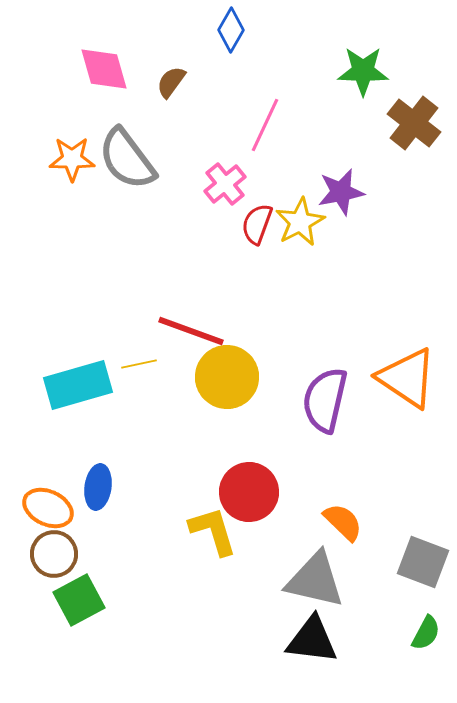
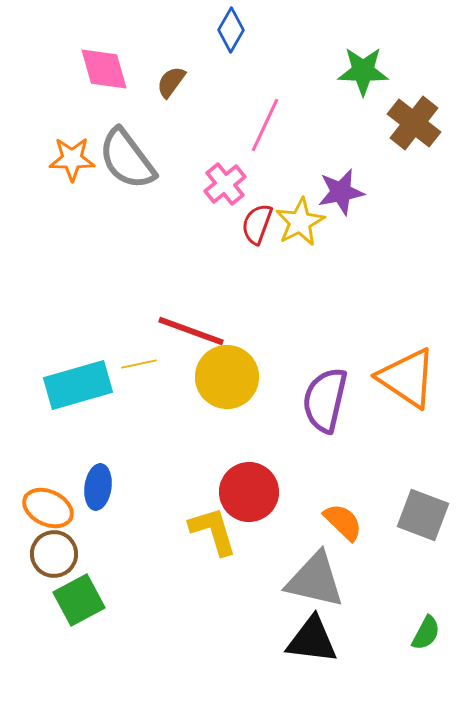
gray square: moved 47 px up
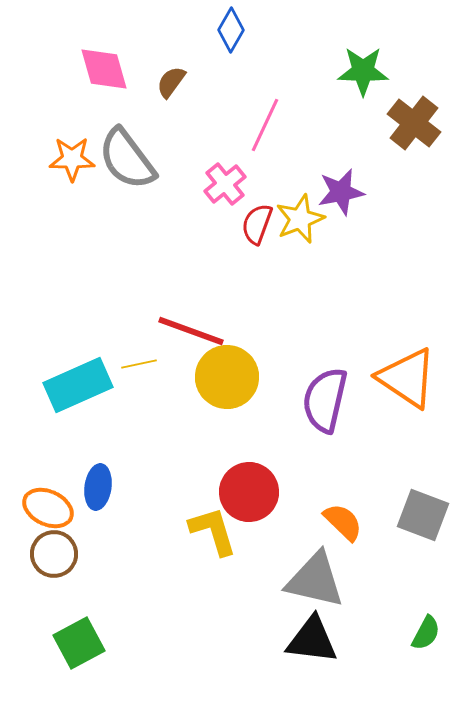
yellow star: moved 3 px up; rotated 6 degrees clockwise
cyan rectangle: rotated 8 degrees counterclockwise
green square: moved 43 px down
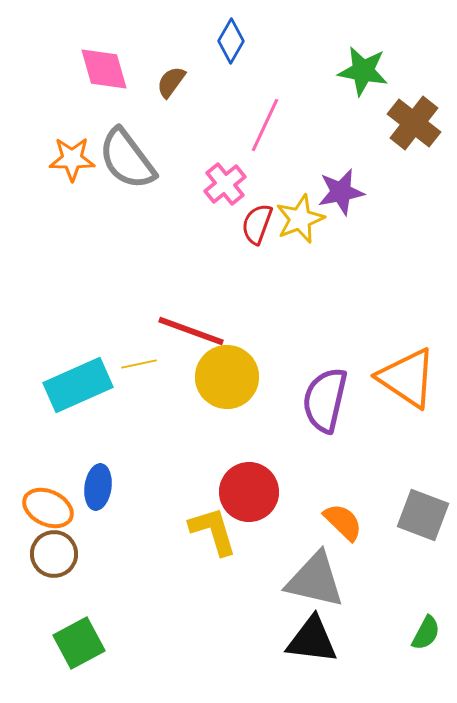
blue diamond: moved 11 px down
green star: rotated 9 degrees clockwise
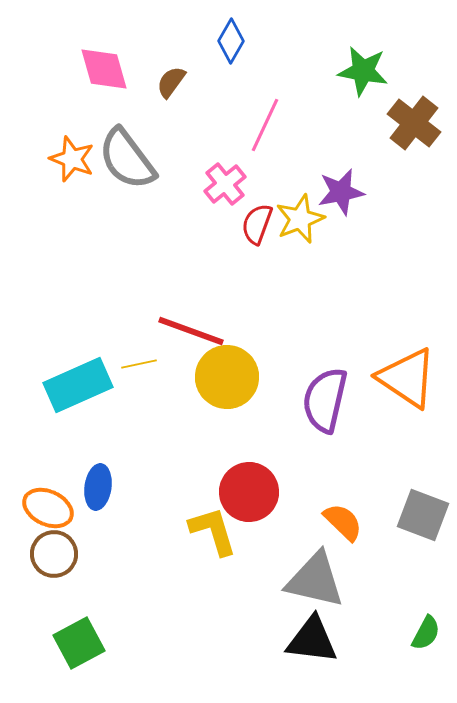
orange star: rotated 21 degrees clockwise
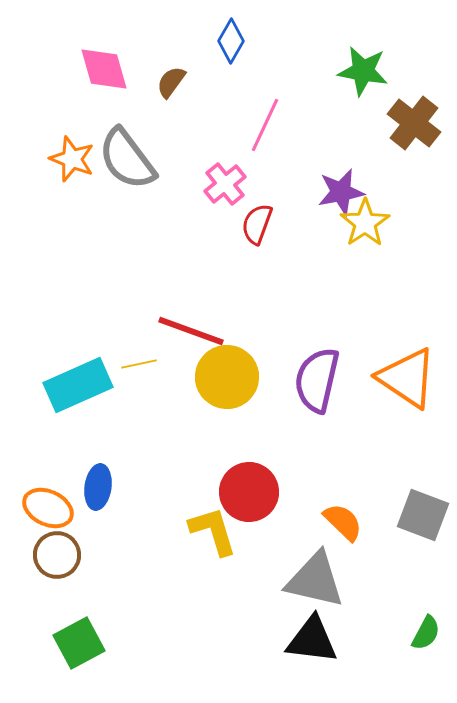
yellow star: moved 65 px right, 4 px down; rotated 12 degrees counterclockwise
purple semicircle: moved 8 px left, 20 px up
brown circle: moved 3 px right, 1 px down
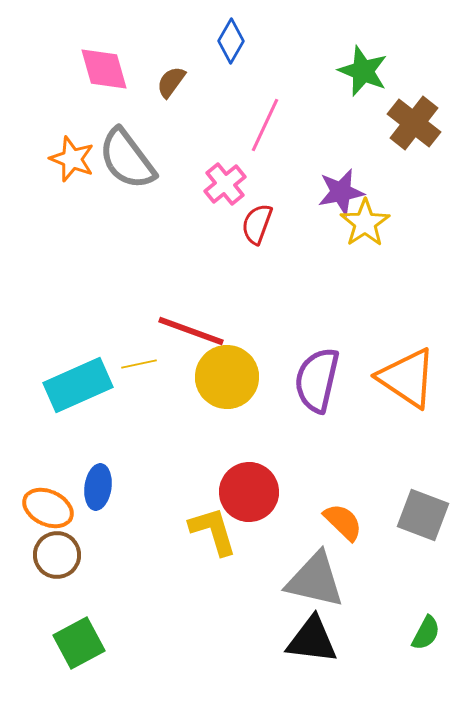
green star: rotated 12 degrees clockwise
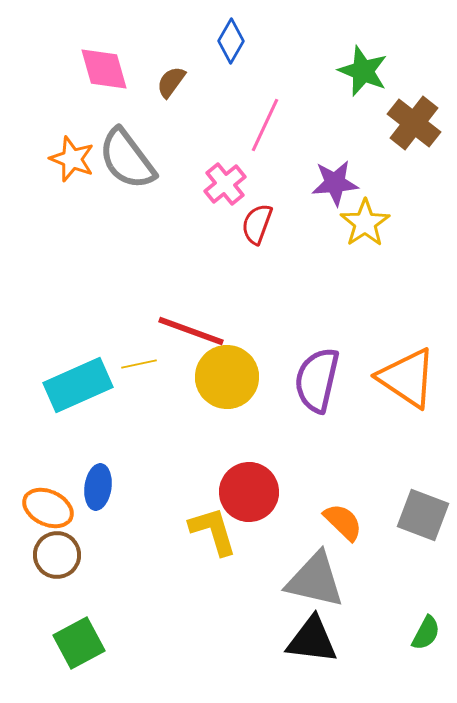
purple star: moved 6 px left, 9 px up; rotated 6 degrees clockwise
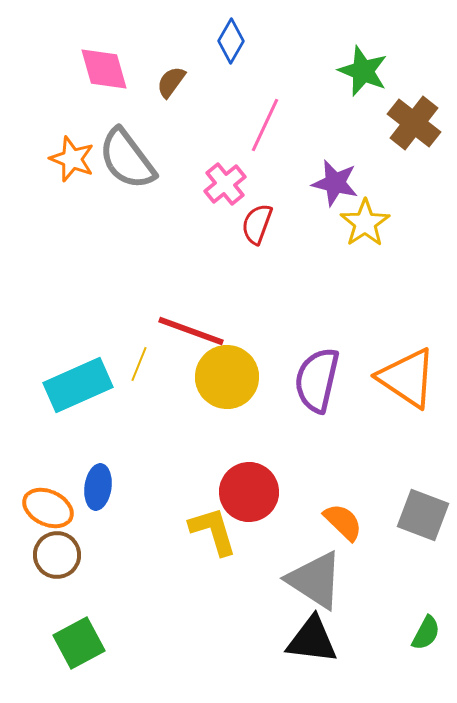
purple star: rotated 18 degrees clockwise
yellow line: rotated 56 degrees counterclockwise
gray triangle: rotated 20 degrees clockwise
